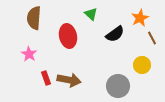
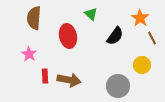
orange star: rotated 12 degrees counterclockwise
black semicircle: moved 2 px down; rotated 18 degrees counterclockwise
red rectangle: moved 1 px left, 2 px up; rotated 16 degrees clockwise
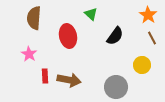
orange star: moved 8 px right, 3 px up
gray circle: moved 2 px left, 1 px down
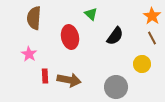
orange star: moved 4 px right, 1 px down
red ellipse: moved 2 px right, 1 px down
yellow circle: moved 1 px up
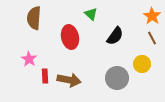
pink star: moved 5 px down
gray circle: moved 1 px right, 9 px up
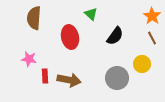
pink star: rotated 21 degrees counterclockwise
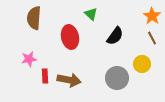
pink star: rotated 21 degrees counterclockwise
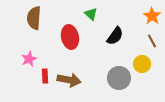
brown line: moved 3 px down
pink star: rotated 14 degrees counterclockwise
gray circle: moved 2 px right
